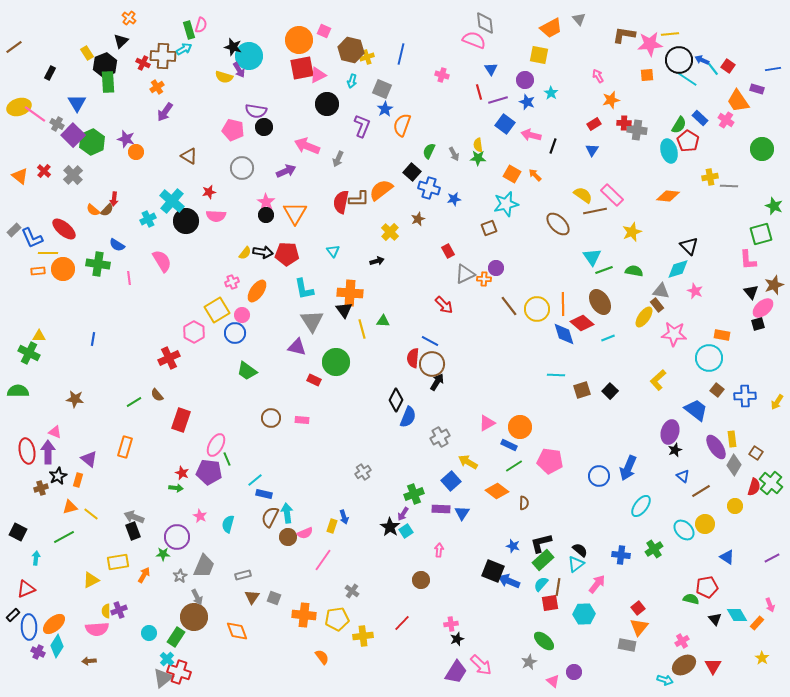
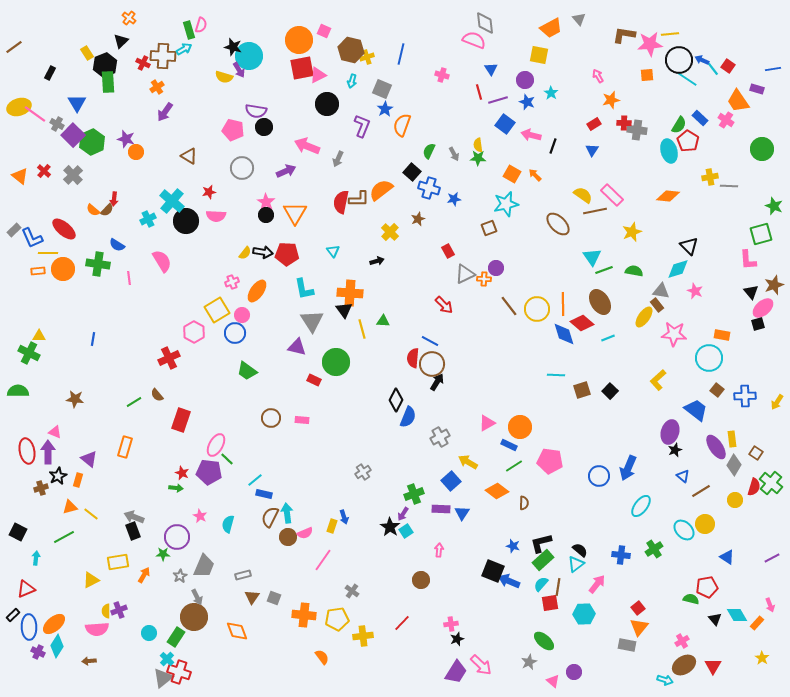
green line at (227, 459): rotated 24 degrees counterclockwise
yellow circle at (735, 506): moved 6 px up
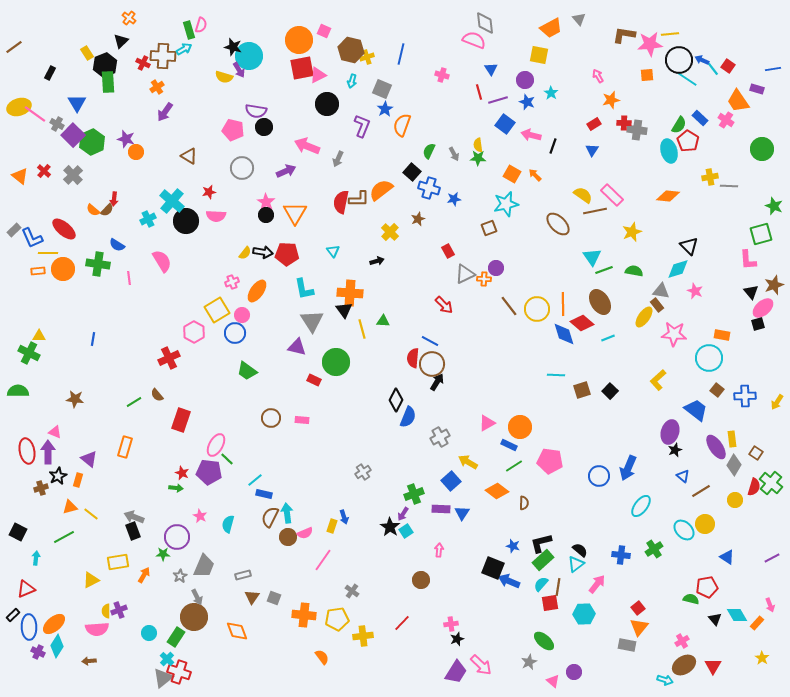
black square at (493, 571): moved 3 px up
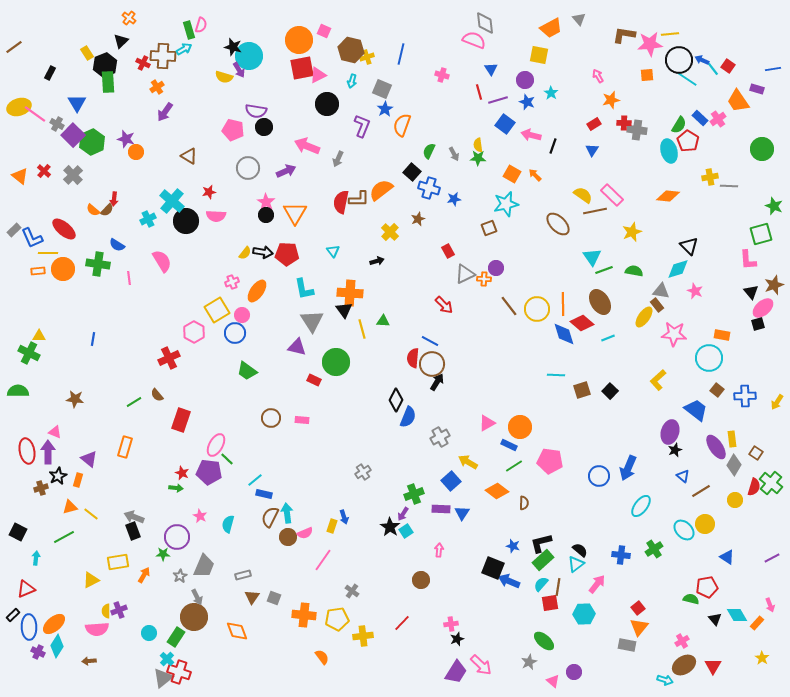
pink cross at (726, 120): moved 8 px left, 1 px up; rotated 21 degrees clockwise
gray circle at (242, 168): moved 6 px right
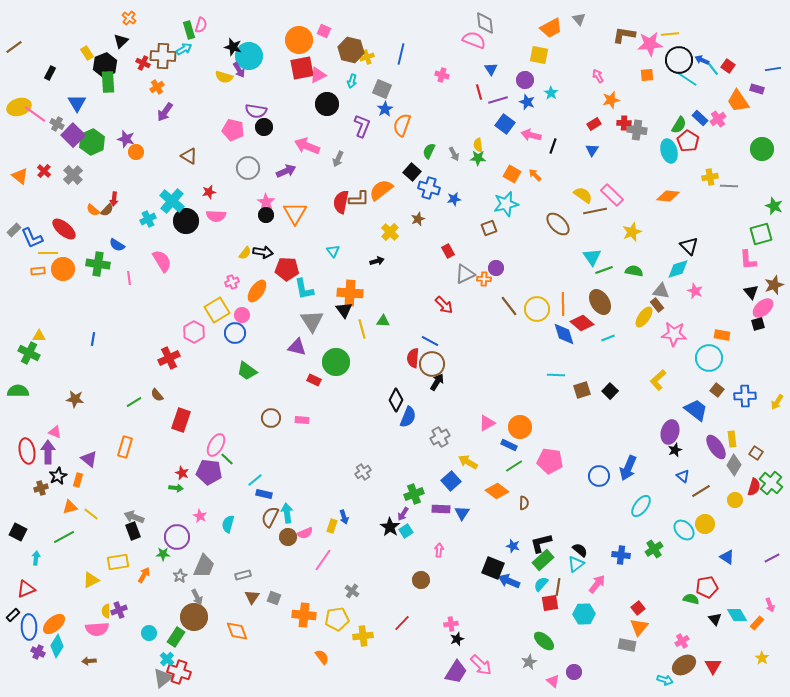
red pentagon at (287, 254): moved 15 px down
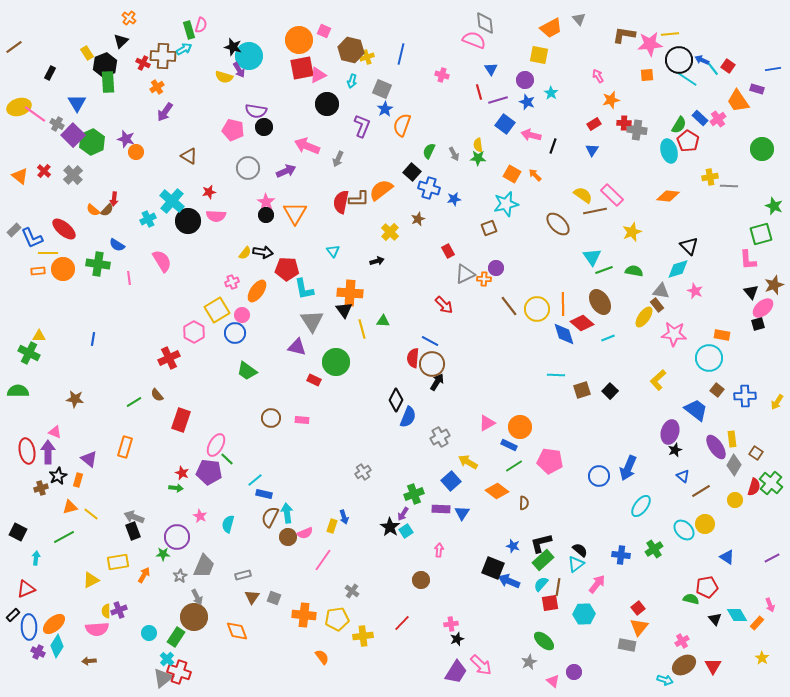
black circle at (186, 221): moved 2 px right
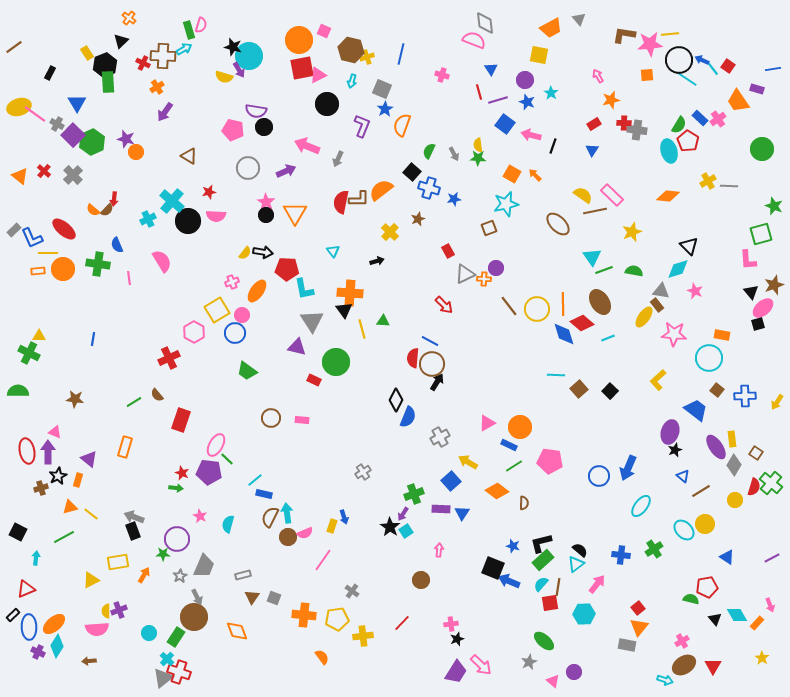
yellow cross at (710, 177): moved 2 px left, 4 px down; rotated 21 degrees counterclockwise
blue semicircle at (117, 245): rotated 35 degrees clockwise
brown square at (582, 390): moved 3 px left, 1 px up; rotated 24 degrees counterclockwise
purple circle at (177, 537): moved 2 px down
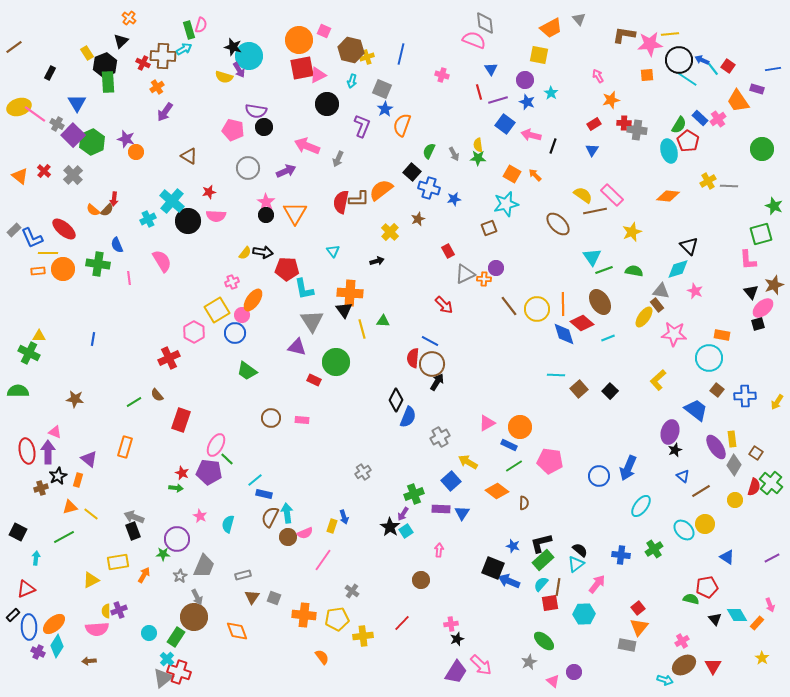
orange ellipse at (257, 291): moved 4 px left, 9 px down
